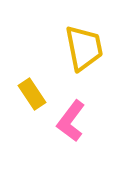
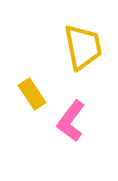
yellow trapezoid: moved 1 px left, 1 px up
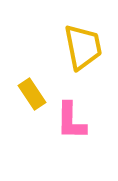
pink L-shape: rotated 36 degrees counterclockwise
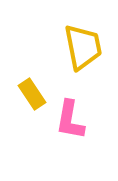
pink L-shape: moved 1 px left, 1 px up; rotated 9 degrees clockwise
